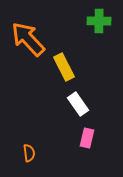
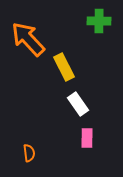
pink rectangle: rotated 12 degrees counterclockwise
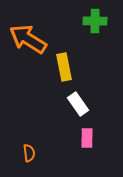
green cross: moved 4 px left
orange arrow: rotated 15 degrees counterclockwise
yellow rectangle: rotated 16 degrees clockwise
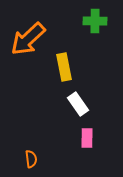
orange arrow: rotated 75 degrees counterclockwise
orange semicircle: moved 2 px right, 6 px down
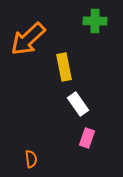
pink rectangle: rotated 18 degrees clockwise
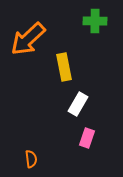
white rectangle: rotated 65 degrees clockwise
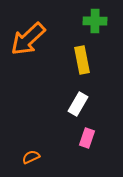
yellow rectangle: moved 18 px right, 7 px up
orange semicircle: moved 2 px up; rotated 108 degrees counterclockwise
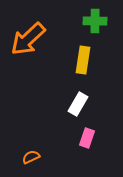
yellow rectangle: moved 1 px right; rotated 20 degrees clockwise
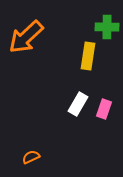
green cross: moved 12 px right, 6 px down
orange arrow: moved 2 px left, 2 px up
yellow rectangle: moved 5 px right, 4 px up
pink rectangle: moved 17 px right, 29 px up
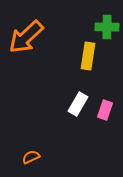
pink rectangle: moved 1 px right, 1 px down
